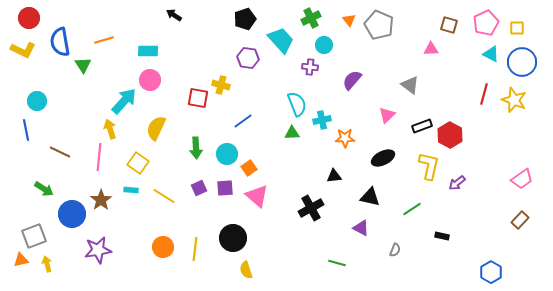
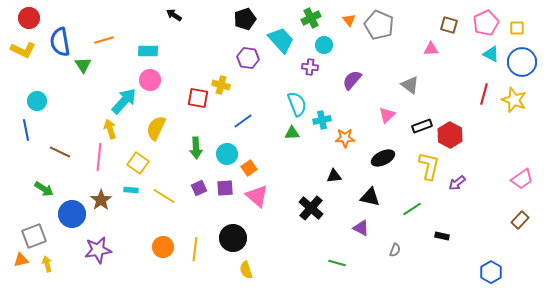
black cross at (311, 208): rotated 20 degrees counterclockwise
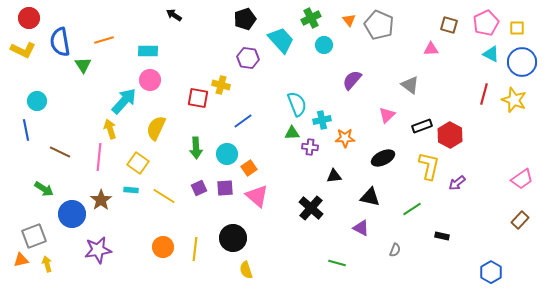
purple cross at (310, 67): moved 80 px down
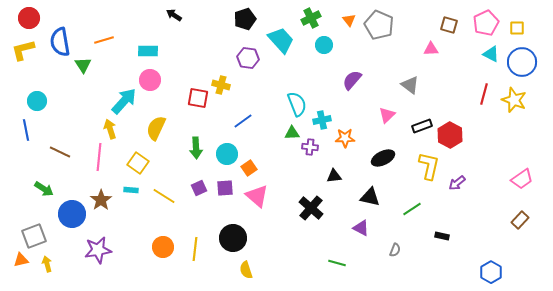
yellow L-shape at (23, 50): rotated 140 degrees clockwise
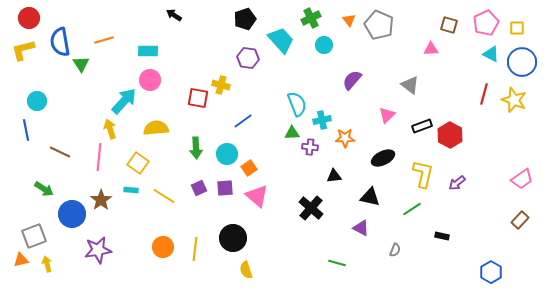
green triangle at (83, 65): moved 2 px left, 1 px up
yellow semicircle at (156, 128): rotated 60 degrees clockwise
yellow L-shape at (429, 166): moved 6 px left, 8 px down
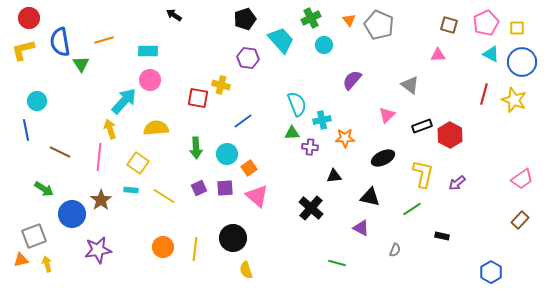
pink triangle at (431, 49): moved 7 px right, 6 px down
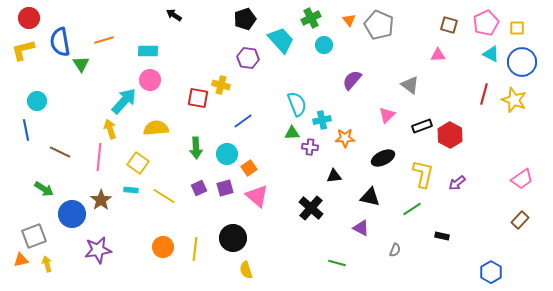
purple square at (225, 188): rotated 12 degrees counterclockwise
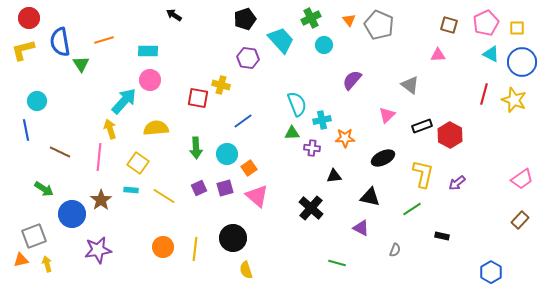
purple cross at (310, 147): moved 2 px right, 1 px down
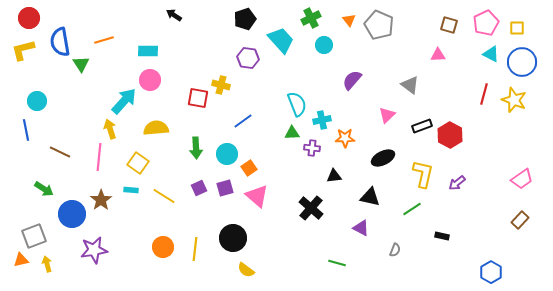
purple star at (98, 250): moved 4 px left
yellow semicircle at (246, 270): rotated 36 degrees counterclockwise
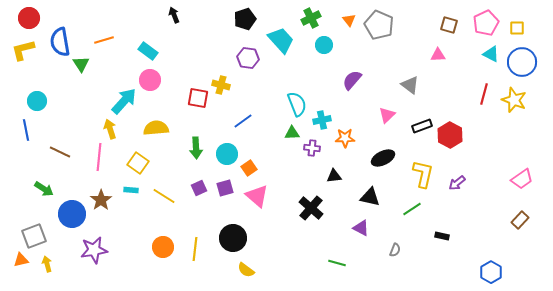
black arrow at (174, 15): rotated 35 degrees clockwise
cyan rectangle at (148, 51): rotated 36 degrees clockwise
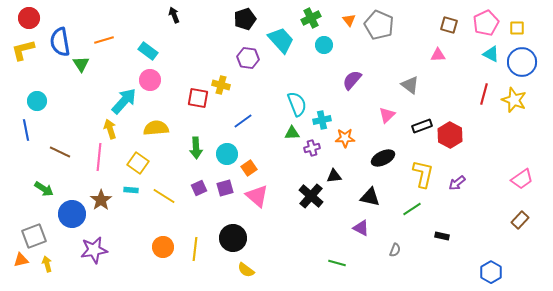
purple cross at (312, 148): rotated 21 degrees counterclockwise
black cross at (311, 208): moved 12 px up
